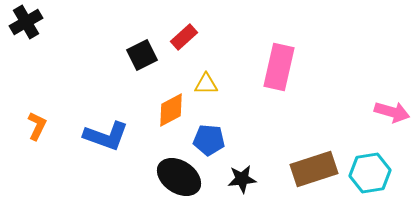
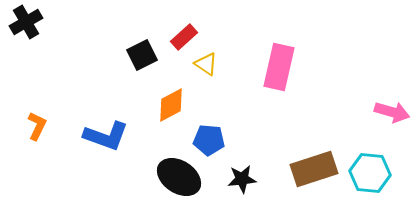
yellow triangle: moved 20 px up; rotated 35 degrees clockwise
orange diamond: moved 5 px up
cyan hexagon: rotated 15 degrees clockwise
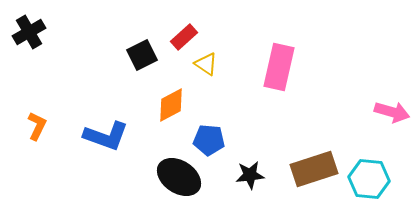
black cross: moved 3 px right, 10 px down
cyan hexagon: moved 1 px left, 6 px down
black star: moved 8 px right, 4 px up
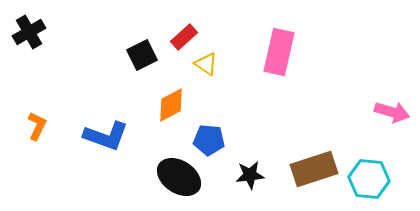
pink rectangle: moved 15 px up
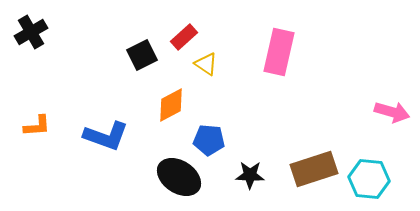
black cross: moved 2 px right
orange L-shape: rotated 60 degrees clockwise
black star: rotated 8 degrees clockwise
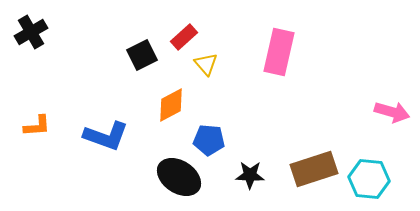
yellow triangle: rotated 15 degrees clockwise
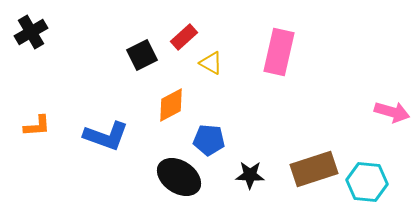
yellow triangle: moved 5 px right, 1 px up; rotated 20 degrees counterclockwise
cyan hexagon: moved 2 px left, 3 px down
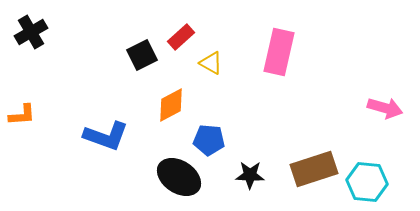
red rectangle: moved 3 px left
pink arrow: moved 7 px left, 4 px up
orange L-shape: moved 15 px left, 11 px up
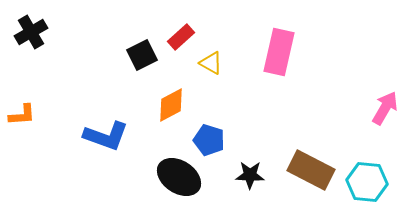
pink arrow: rotated 76 degrees counterclockwise
blue pentagon: rotated 12 degrees clockwise
brown rectangle: moved 3 px left, 1 px down; rotated 45 degrees clockwise
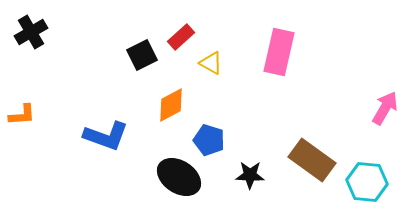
brown rectangle: moved 1 px right, 10 px up; rotated 9 degrees clockwise
